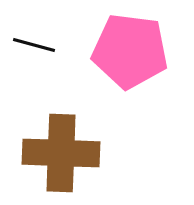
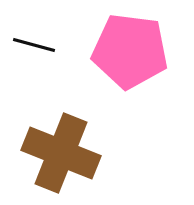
brown cross: rotated 20 degrees clockwise
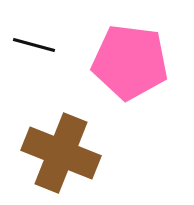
pink pentagon: moved 11 px down
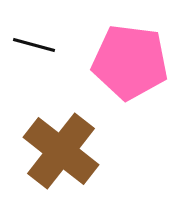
brown cross: moved 2 px up; rotated 16 degrees clockwise
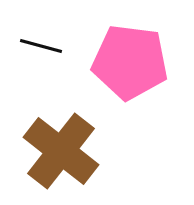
black line: moved 7 px right, 1 px down
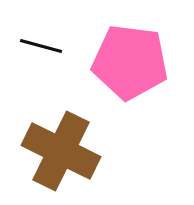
brown cross: rotated 12 degrees counterclockwise
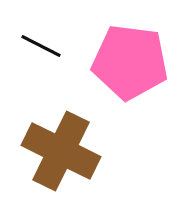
black line: rotated 12 degrees clockwise
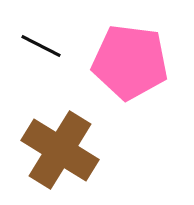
brown cross: moved 1 px left, 1 px up; rotated 6 degrees clockwise
